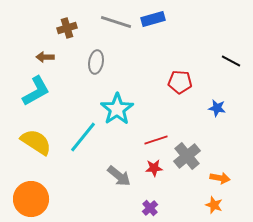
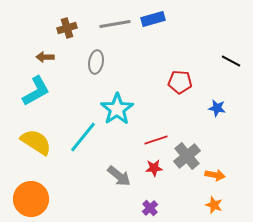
gray line: moved 1 px left, 2 px down; rotated 28 degrees counterclockwise
orange arrow: moved 5 px left, 3 px up
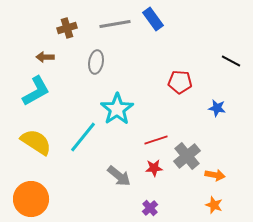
blue rectangle: rotated 70 degrees clockwise
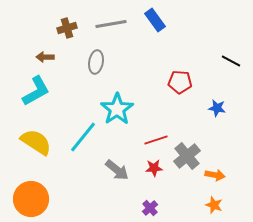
blue rectangle: moved 2 px right, 1 px down
gray line: moved 4 px left
gray arrow: moved 2 px left, 6 px up
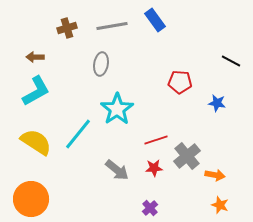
gray line: moved 1 px right, 2 px down
brown arrow: moved 10 px left
gray ellipse: moved 5 px right, 2 px down
blue star: moved 5 px up
cyan line: moved 5 px left, 3 px up
orange star: moved 6 px right
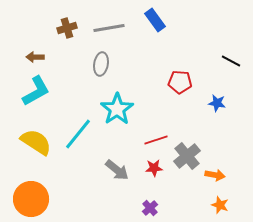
gray line: moved 3 px left, 2 px down
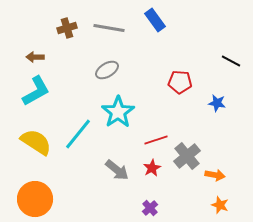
gray line: rotated 20 degrees clockwise
gray ellipse: moved 6 px right, 6 px down; rotated 50 degrees clockwise
cyan star: moved 1 px right, 3 px down
red star: moved 2 px left; rotated 24 degrees counterclockwise
orange circle: moved 4 px right
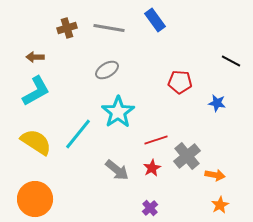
orange star: rotated 24 degrees clockwise
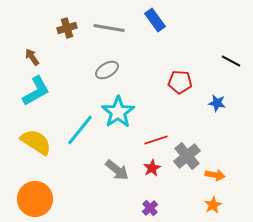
brown arrow: moved 3 px left; rotated 54 degrees clockwise
cyan line: moved 2 px right, 4 px up
orange star: moved 7 px left
